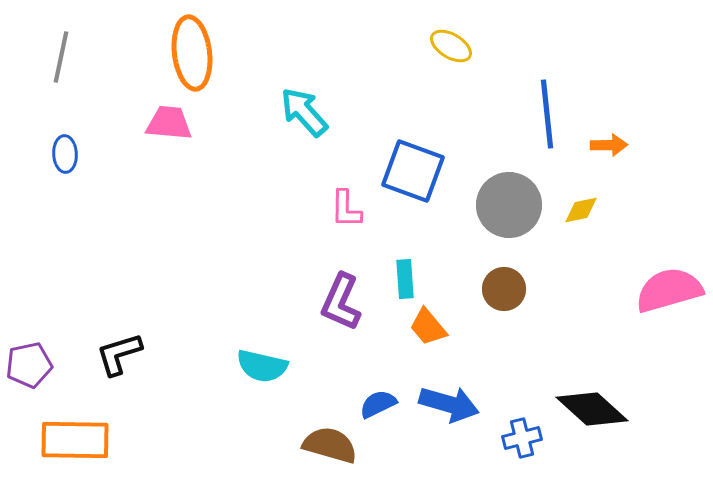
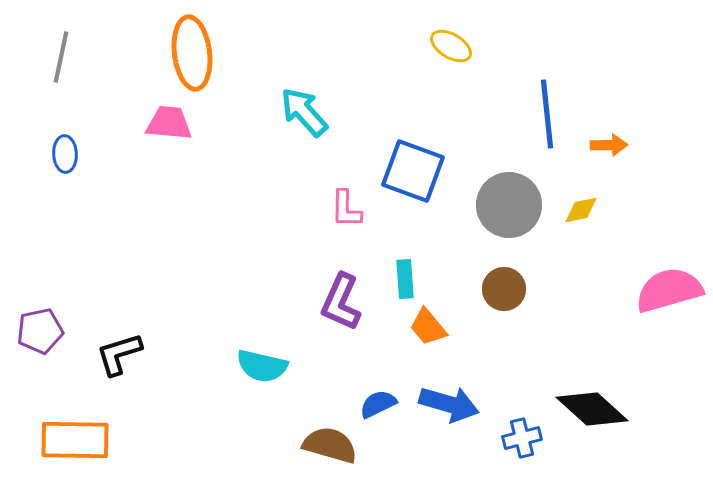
purple pentagon: moved 11 px right, 34 px up
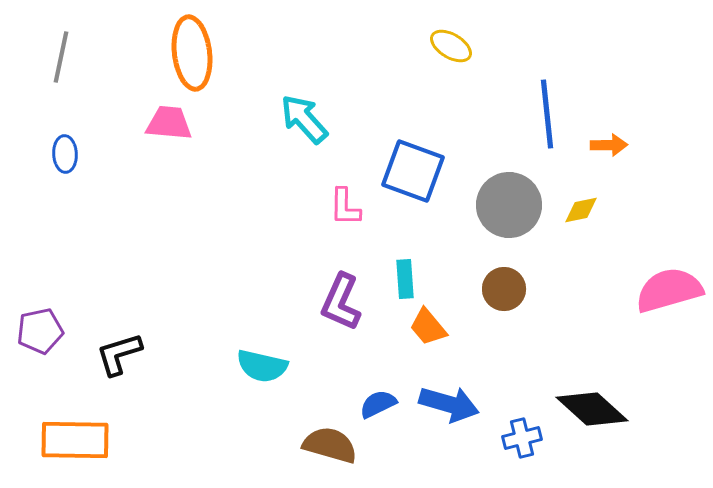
cyan arrow: moved 7 px down
pink L-shape: moved 1 px left, 2 px up
